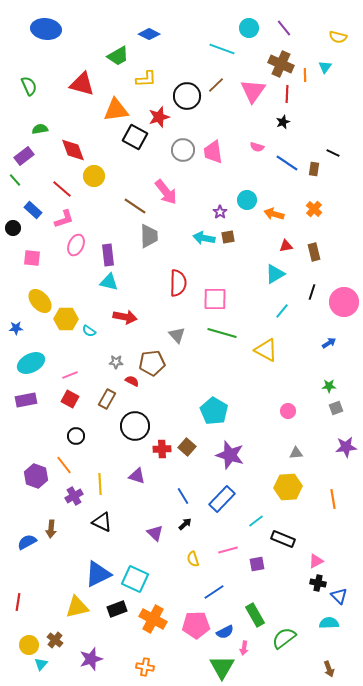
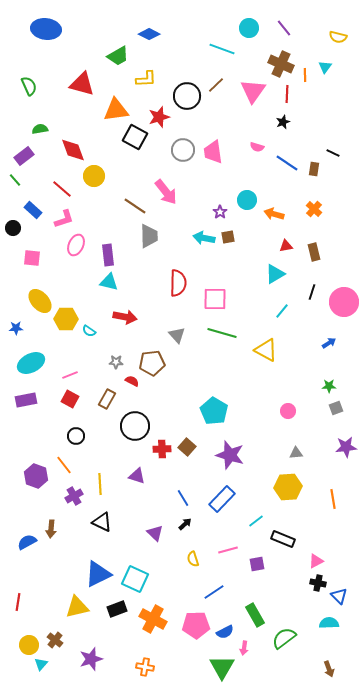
blue line at (183, 496): moved 2 px down
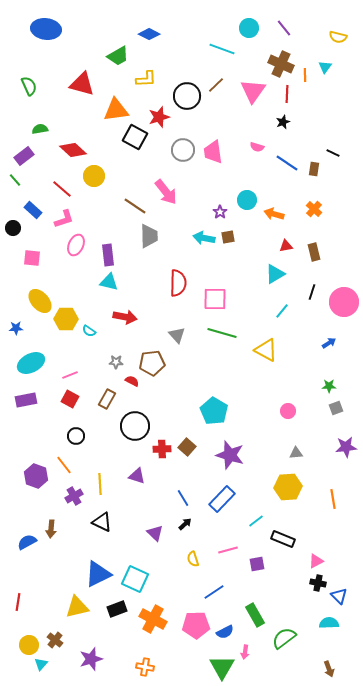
red diamond at (73, 150): rotated 28 degrees counterclockwise
pink arrow at (244, 648): moved 1 px right, 4 px down
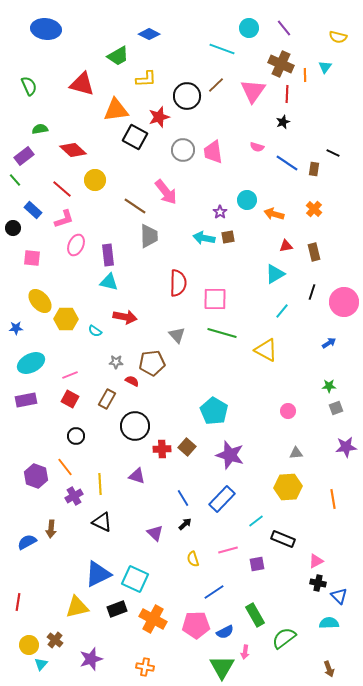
yellow circle at (94, 176): moved 1 px right, 4 px down
cyan semicircle at (89, 331): moved 6 px right
orange line at (64, 465): moved 1 px right, 2 px down
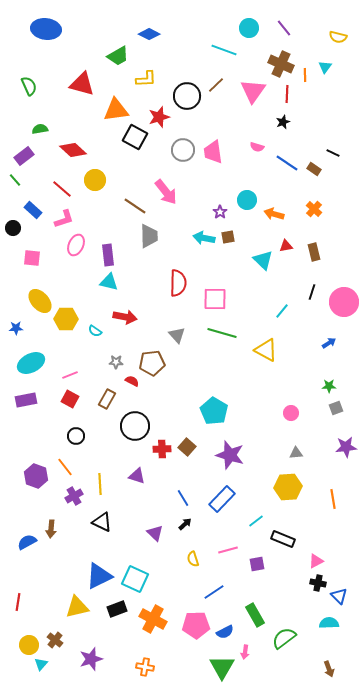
cyan line at (222, 49): moved 2 px right, 1 px down
brown rectangle at (314, 169): rotated 64 degrees counterclockwise
cyan triangle at (275, 274): moved 12 px left, 14 px up; rotated 45 degrees counterclockwise
pink circle at (288, 411): moved 3 px right, 2 px down
blue triangle at (98, 574): moved 1 px right, 2 px down
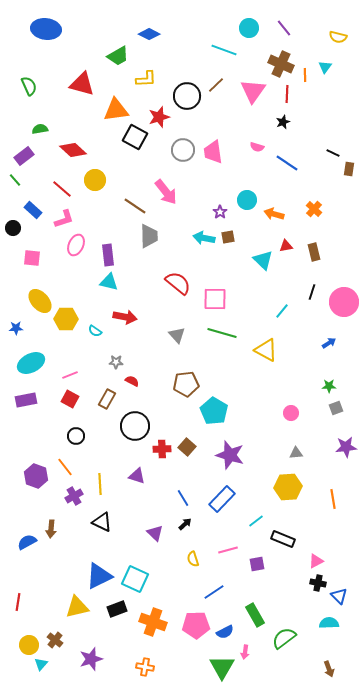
brown rectangle at (314, 169): moved 35 px right; rotated 64 degrees clockwise
red semicircle at (178, 283): rotated 52 degrees counterclockwise
brown pentagon at (152, 363): moved 34 px right, 21 px down
orange cross at (153, 619): moved 3 px down; rotated 8 degrees counterclockwise
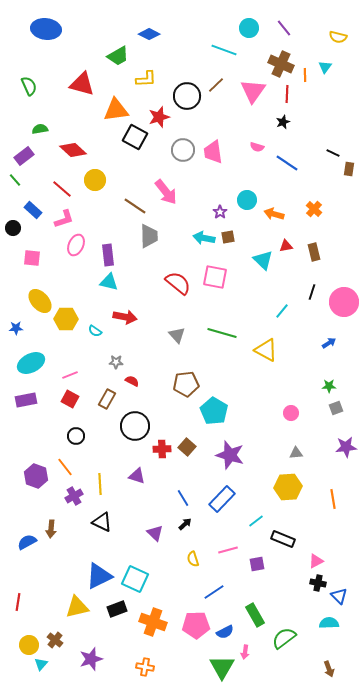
pink square at (215, 299): moved 22 px up; rotated 10 degrees clockwise
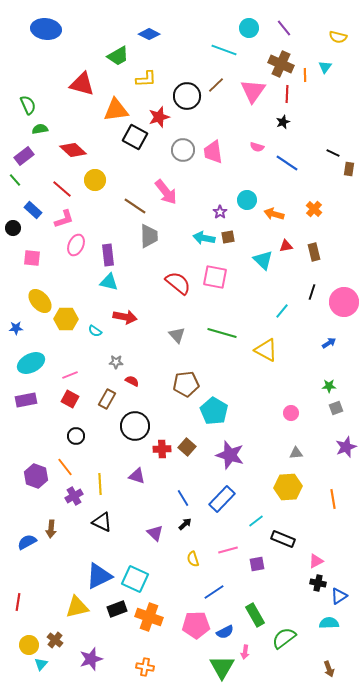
green semicircle at (29, 86): moved 1 px left, 19 px down
purple star at (346, 447): rotated 15 degrees counterclockwise
blue triangle at (339, 596): rotated 42 degrees clockwise
orange cross at (153, 622): moved 4 px left, 5 px up
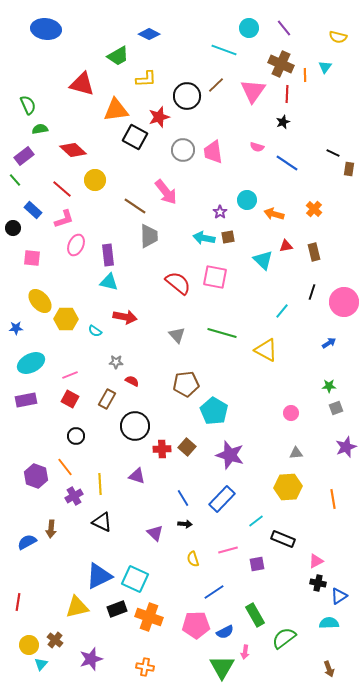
black arrow at (185, 524): rotated 48 degrees clockwise
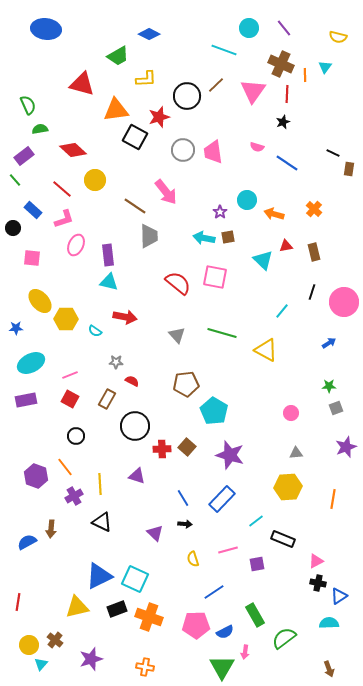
orange line at (333, 499): rotated 18 degrees clockwise
